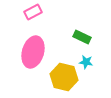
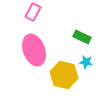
pink rectangle: rotated 36 degrees counterclockwise
pink ellipse: moved 1 px right, 2 px up; rotated 36 degrees counterclockwise
yellow hexagon: moved 2 px up
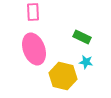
pink rectangle: rotated 30 degrees counterclockwise
pink ellipse: moved 1 px up
yellow hexagon: moved 1 px left, 1 px down
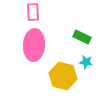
pink ellipse: moved 4 px up; rotated 24 degrees clockwise
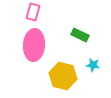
pink rectangle: rotated 18 degrees clockwise
green rectangle: moved 2 px left, 2 px up
cyan star: moved 7 px right, 3 px down
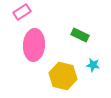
pink rectangle: moved 11 px left; rotated 42 degrees clockwise
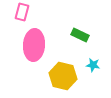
pink rectangle: rotated 42 degrees counterclockwise
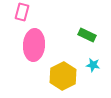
green rectangle: moved 7 px right
yellow hexagon: rotated 20 degrees clockwise
